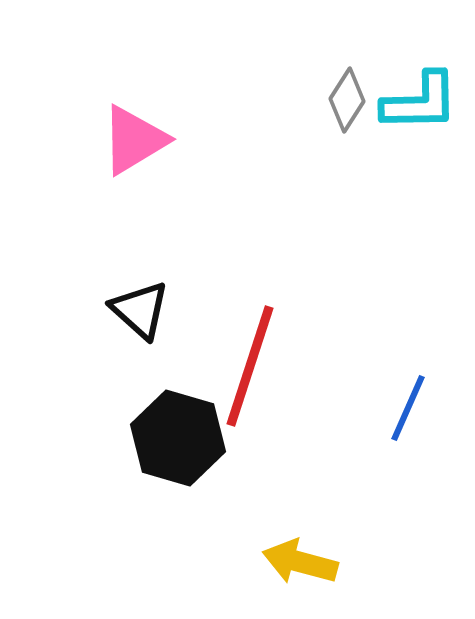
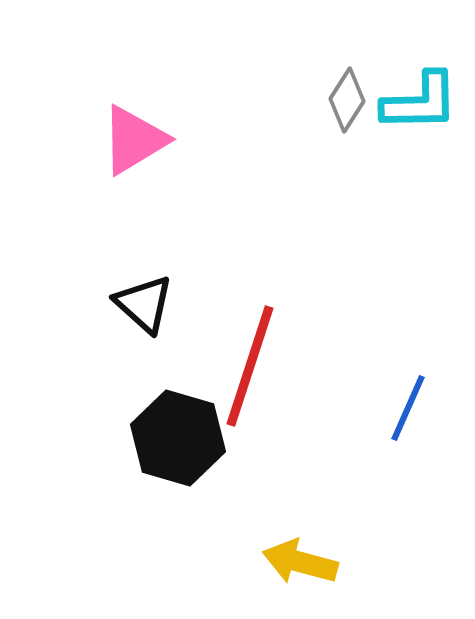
black triangle: moved 4 px right, 6 px up
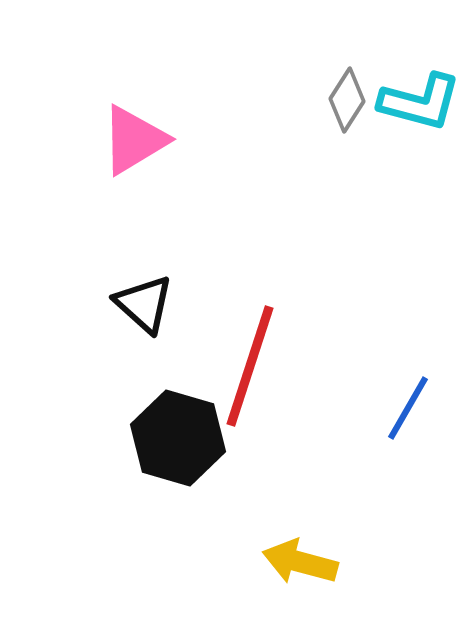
cyan L-shape: rotated 16 degrees clockwise
blue line: rotated 6 degrees clockwise
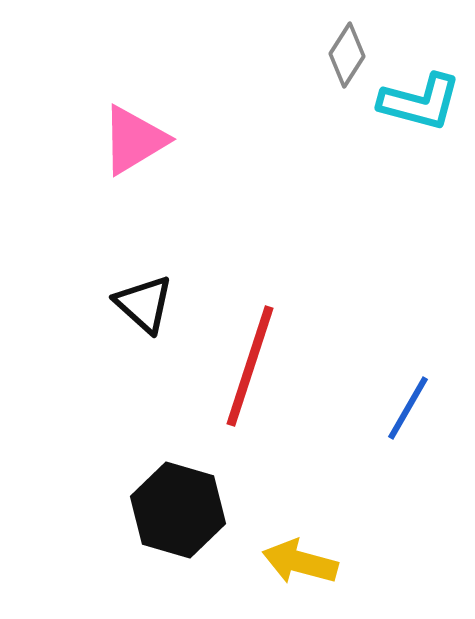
gray diamond: moved 45 px up
black hexagon: moved 72 px down
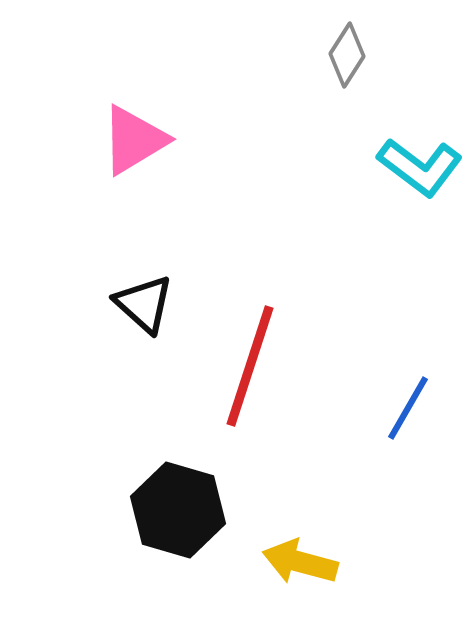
cyan L-shape: moved 65 px down; rotated 22 degrees clockwise
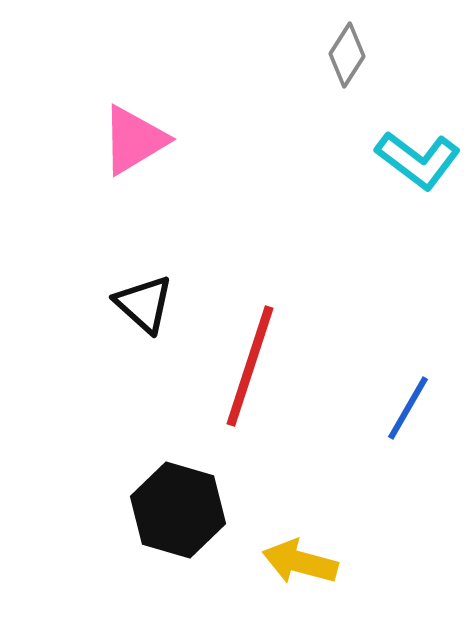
cyan L-shape: moved 2 px left, 7 px up
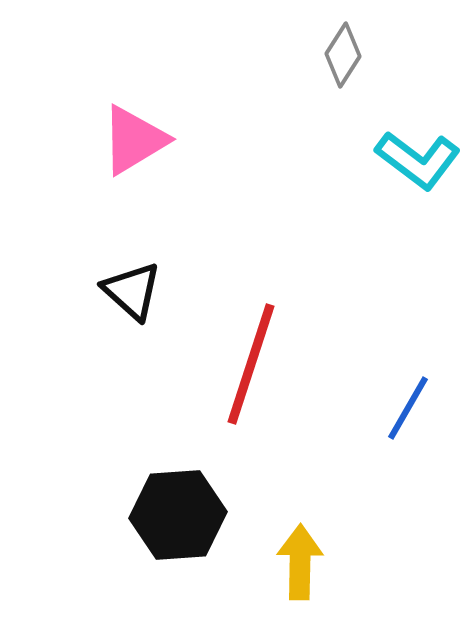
gray diamond: moved 4 px left
black triangle: moved 12 px left, 13 px up
red line: moved 1 px right, 2 px up
black hexagon: moved 5 px down; rotated 20 degrees counterclockwise
yellow arrow: rotated 76 degrees clockwise
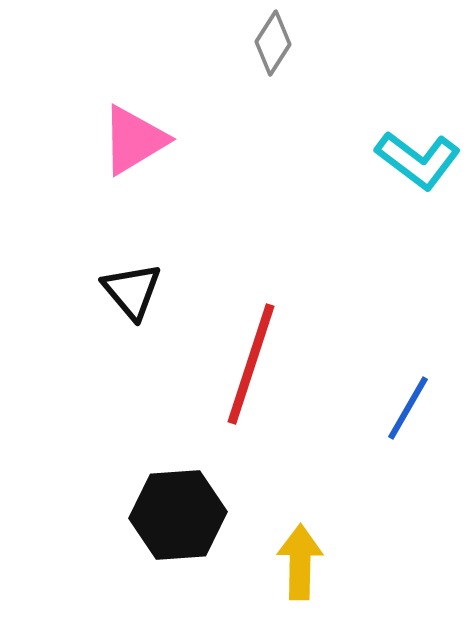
gray diamond: moved 70 px left, 12 px up
black triangle: rotated 8 degrees clockwise
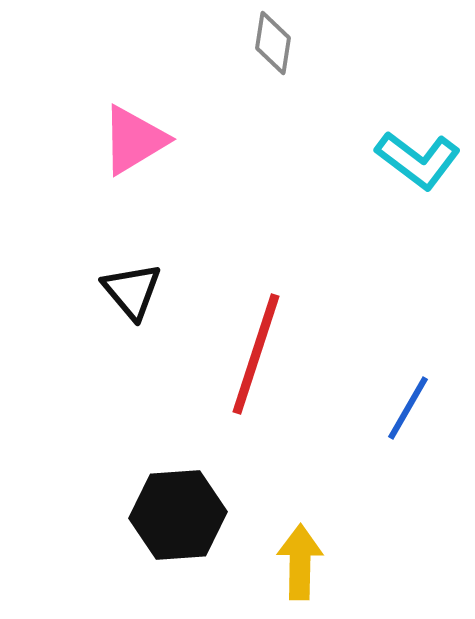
gray diamond: rotated 24 degrees counterclockwise
red line: moved 5 px right, 10 px up
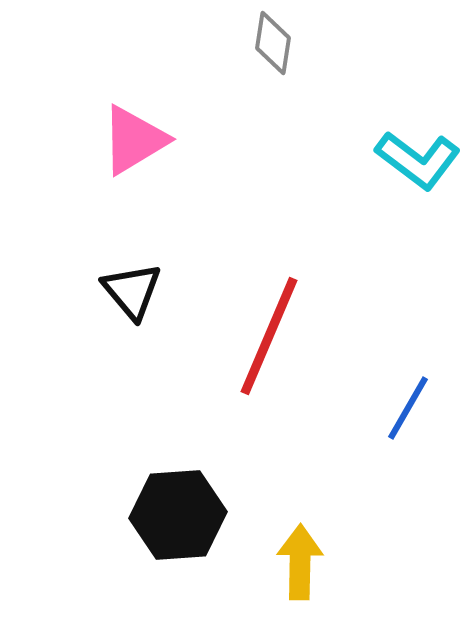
red line: moved 13 px right, 18 px up; rotated 5 degrees clockwise
